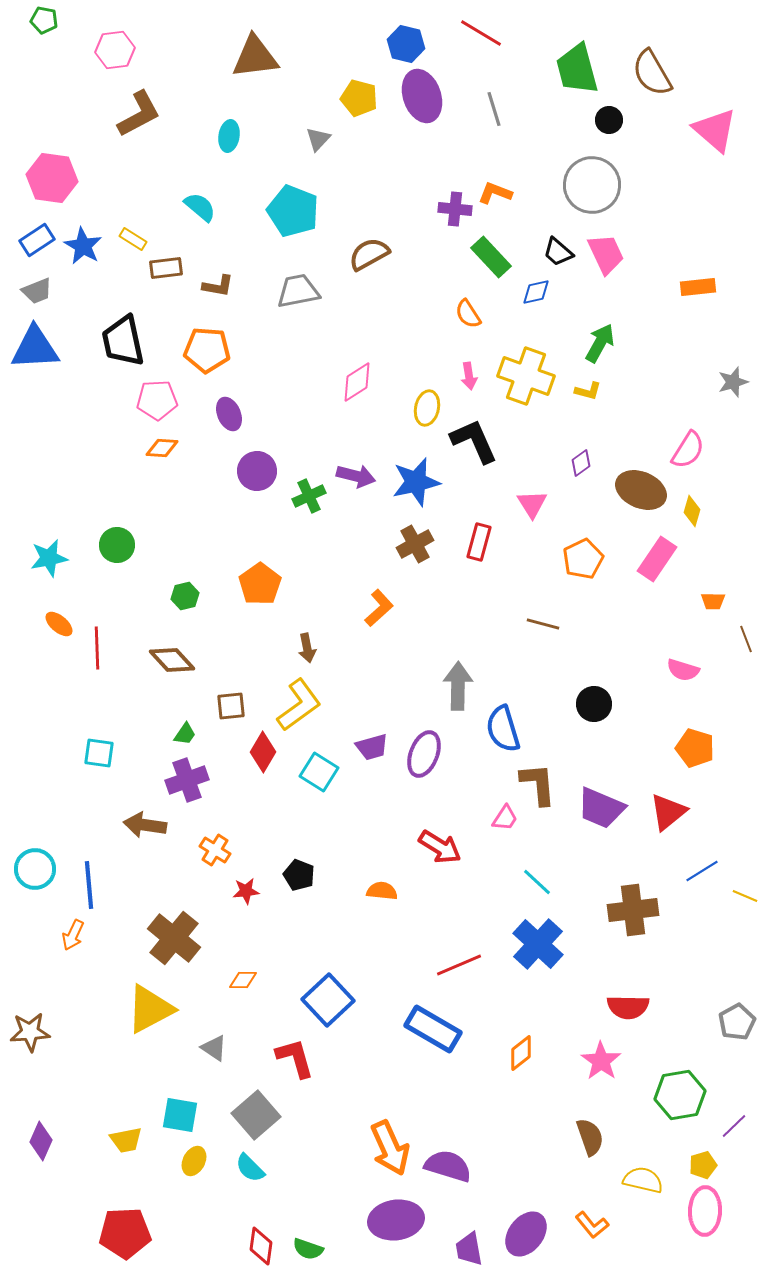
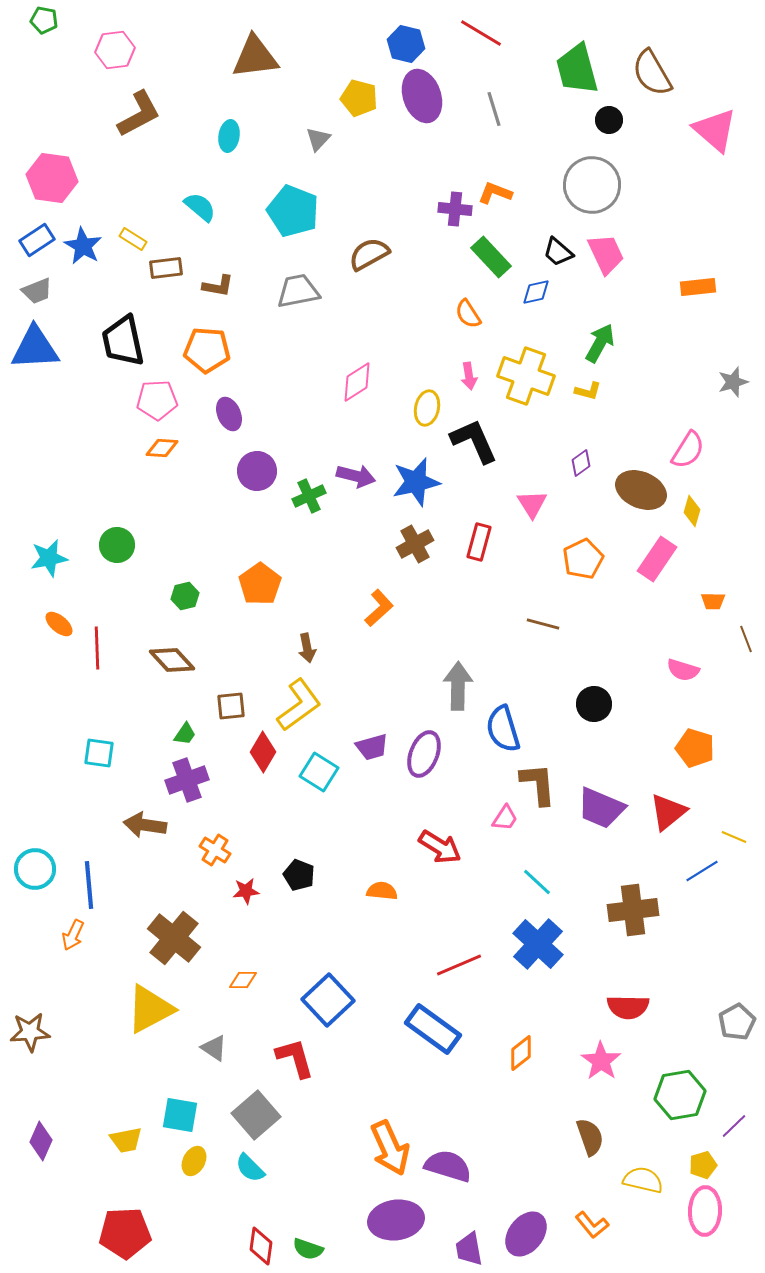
yellow line at (745, 896): moved 11 px left, 59 px up
blue rectangle at (433, 1029): rotated 6 degrees clockwise
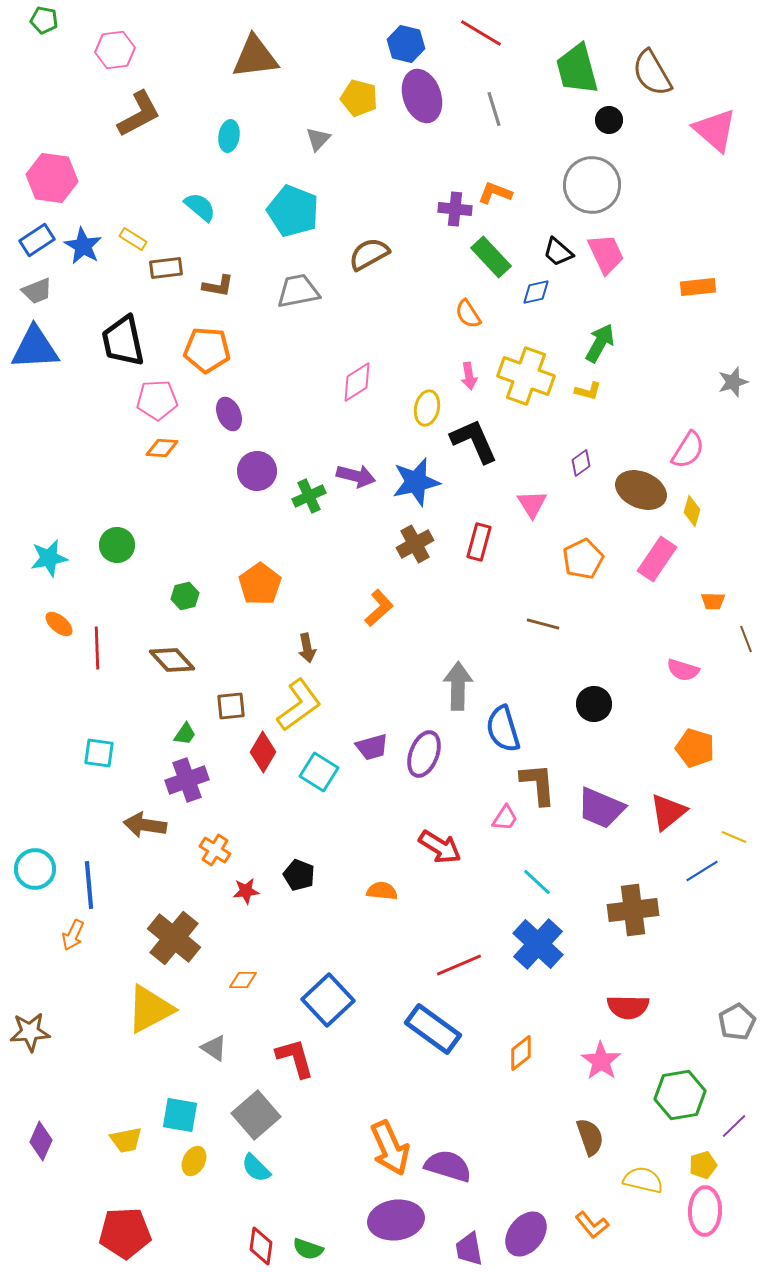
cyan semicircle at (250, 1168): moved 6 px right
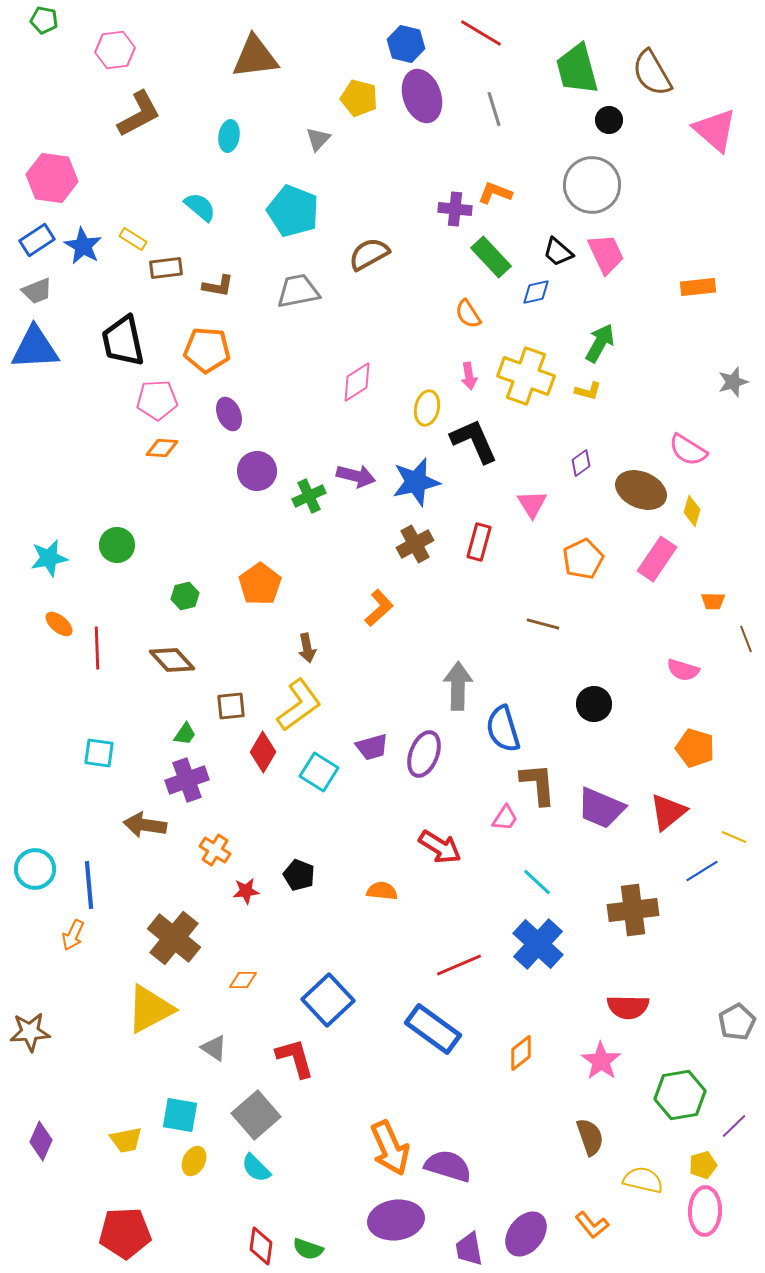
pink semicircle at (688, 450): rotated 90 degrees clockwise
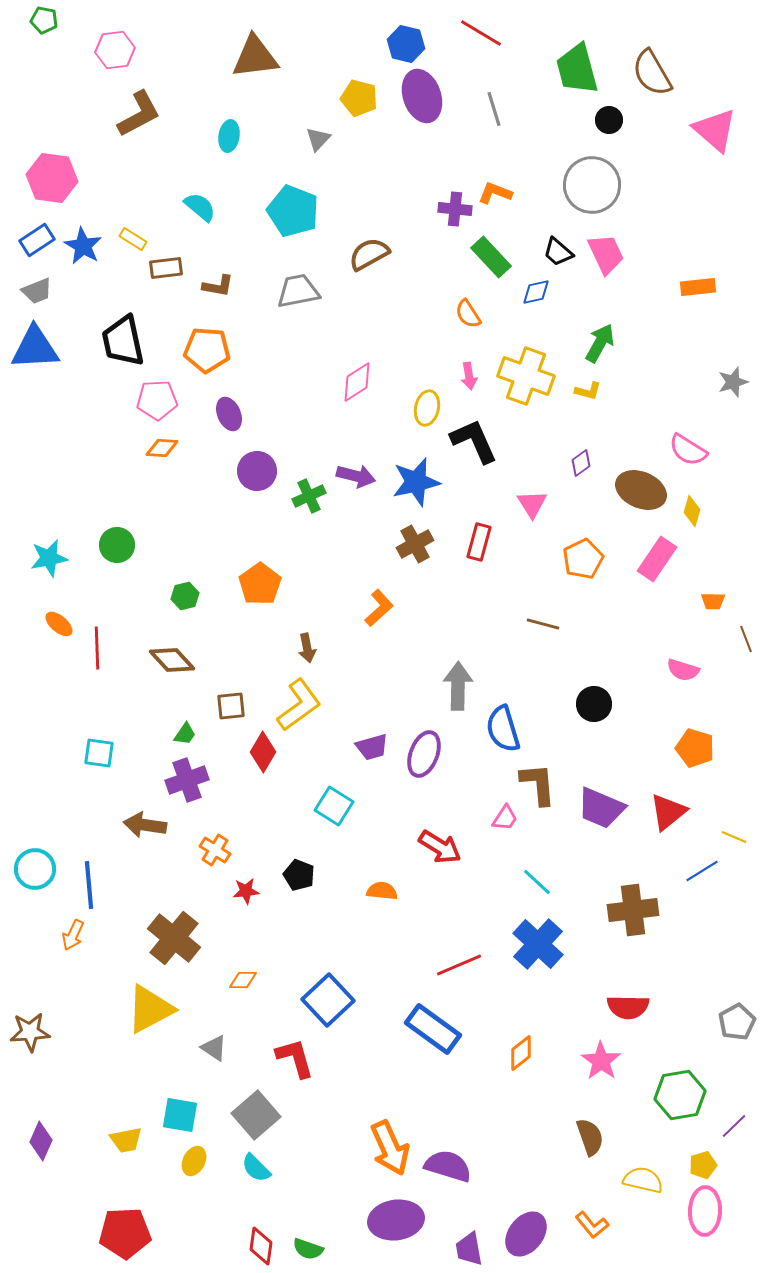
cyan square at (319, 772): moved 15 px right, 34 px down
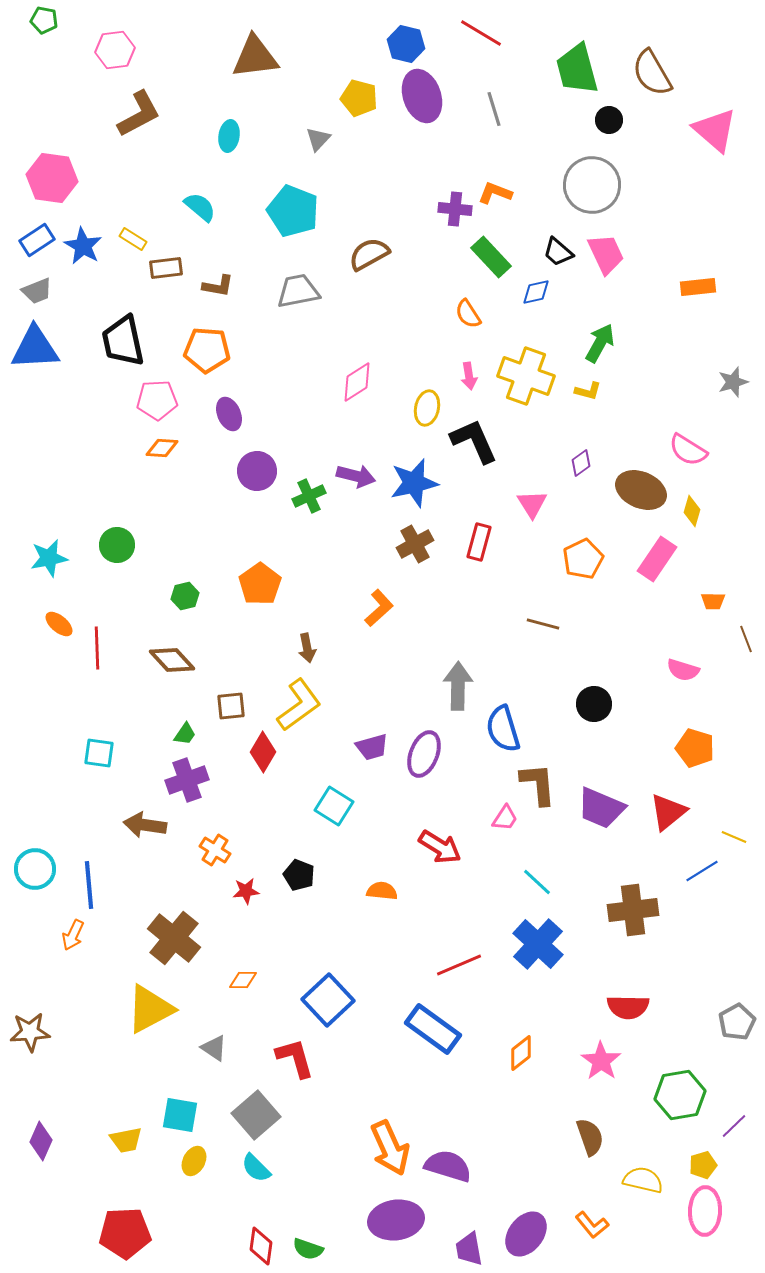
blue star at (416, 482): moved 2 px left, 1 px down
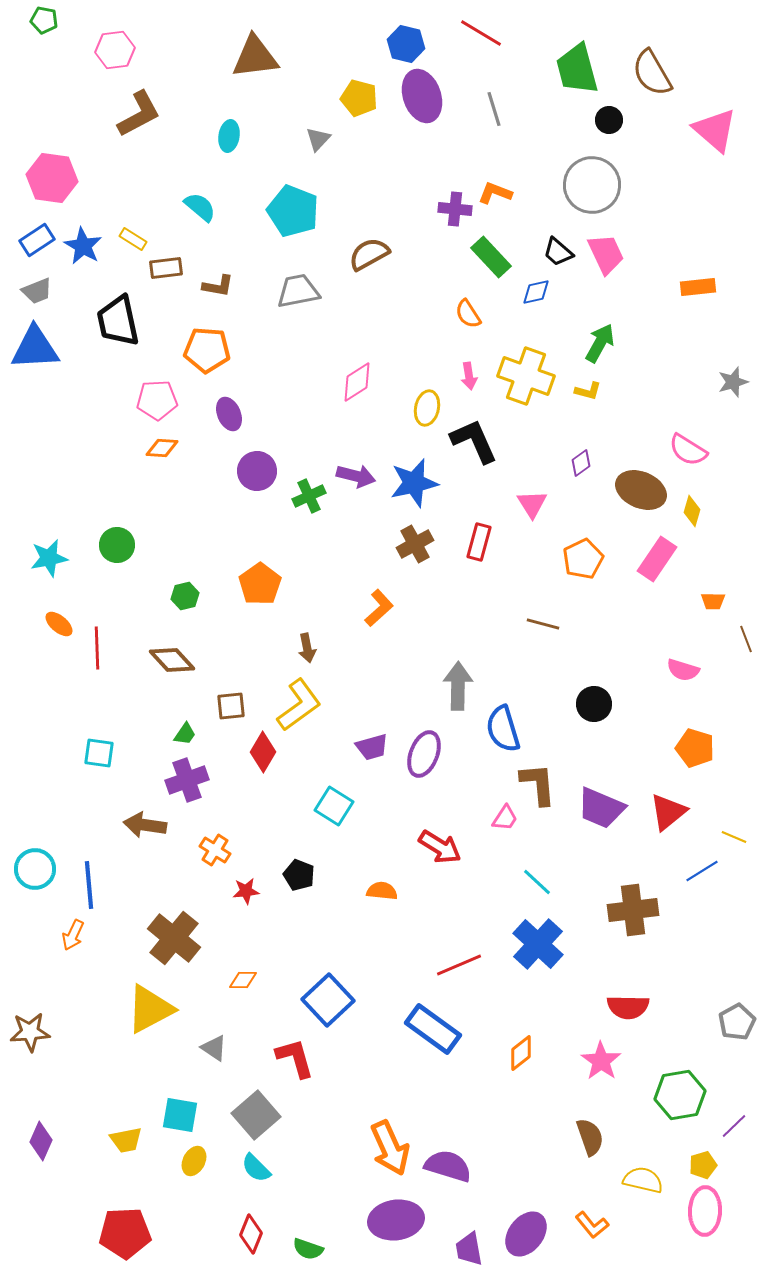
black trapezoid at (123, 341): moved 5 px left, 20 px up
red diamond at (261, 1246): moved 10 px left, 12 px up; rotated 15 degrees clockwise
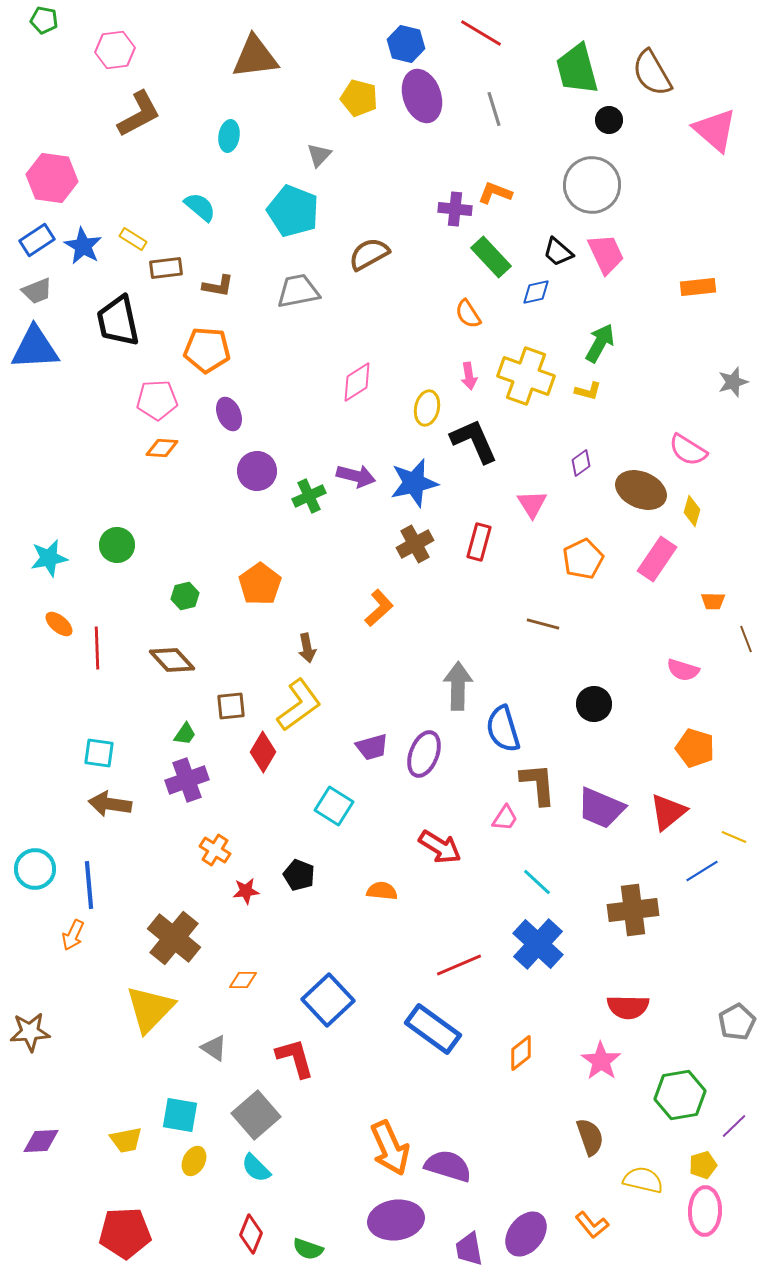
gray triangle at (318, 139): moved 1 px right, 16 px down
brown arrow at (145, 825): moved 35 px left, 21 px up
yellow triangle at (150, 1009): rotated 18 degrees counterclockwise
purple diamond at (41, 1141): rotated 63 degrees clockwise
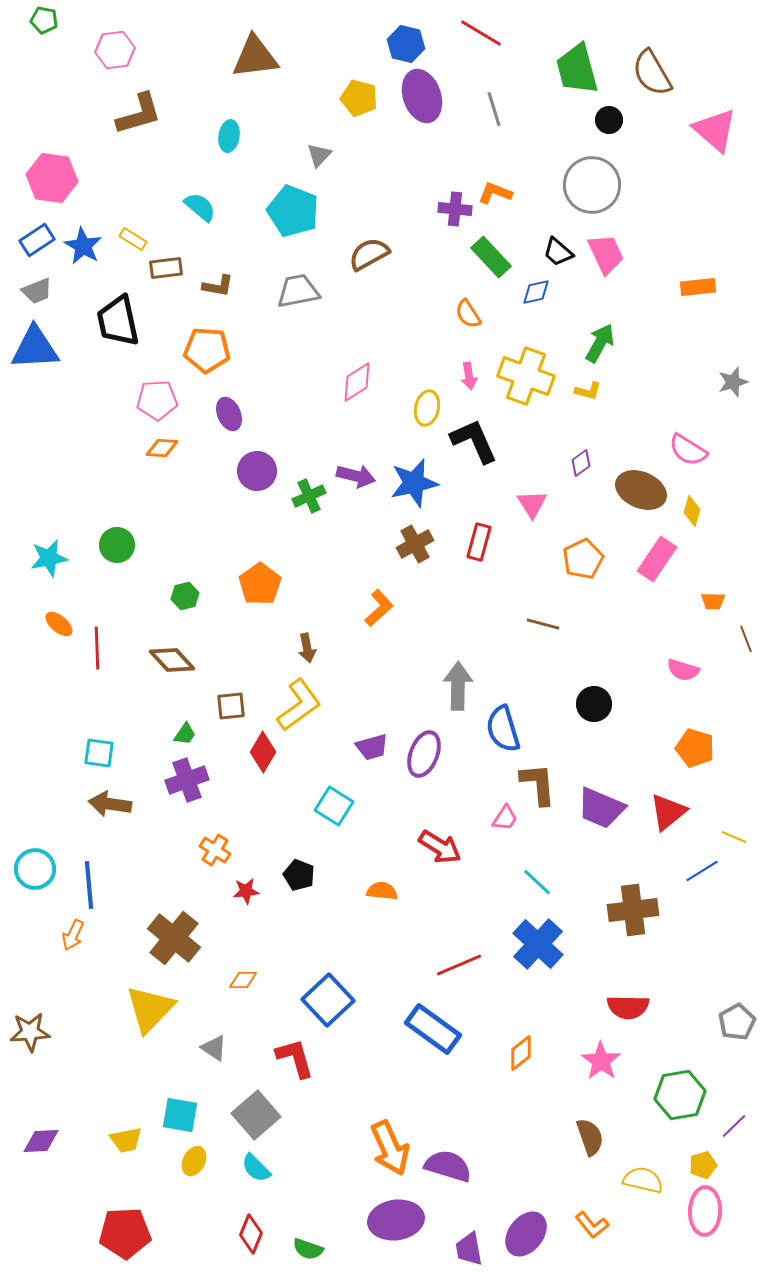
brown L-shape at (139, 114): rotated 12 degrees clockwise
